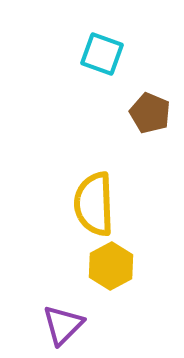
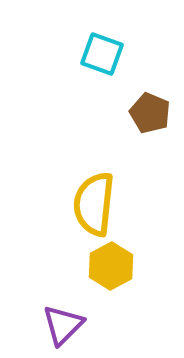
yellow semicircle: rotated 8 degrees clockwise
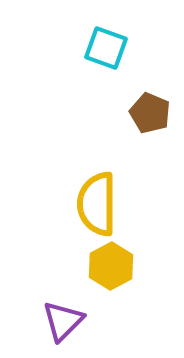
cyan square: moved 4 px right, 6 px up
yellow semicircle: moved 3 px right; rotated 6 degrees counterclockwise
purple triangle: moved 4 px up
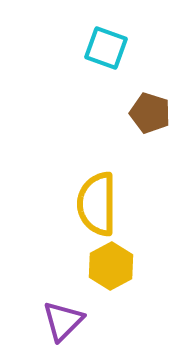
brown pentagon: rotated 6 degrees counterclockwise
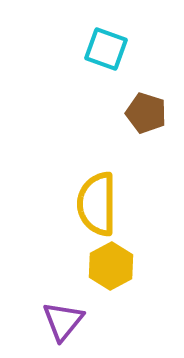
cyan square: moved 1 px down
brown pentagon: moved 4 px left
purple triangle: rotated 6 degrees counterclockwise
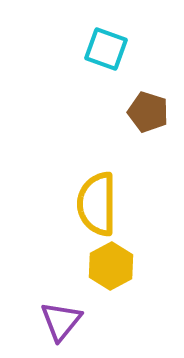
brown pentagon: moved 2 px right, 1 px up
purple triangle: moved 2 px left
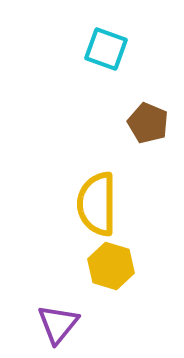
brown pentagon: moved 11 px down; rotated 6 degrees clockwise
yellow hexagon: rotated 15 degrees counterclockwise
purple triangle: moved 3 px left, 3 px down
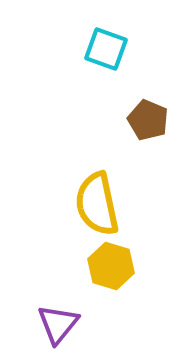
brown pentagon: moved 3 px up
yellow semicircle: rotated 12 degrees counterclockwise
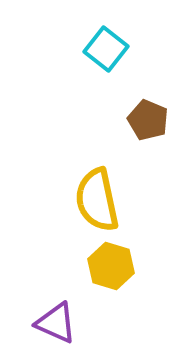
cyan square: rotated 18 degrees clockwise
yellow semicircle: moved 4 px up
purple triangle: moved 2 px left, 1 px up; rotated 45 degrees counterclockwise
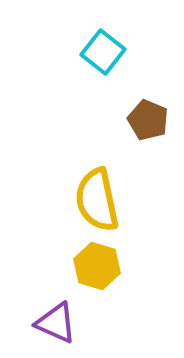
cyan square: moved 3 px left, 3 px down
yellow hexagon: moved 14 px left
